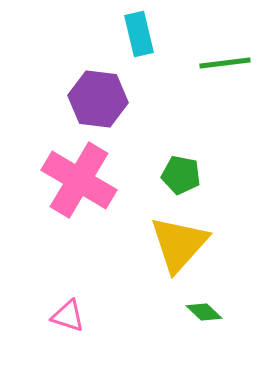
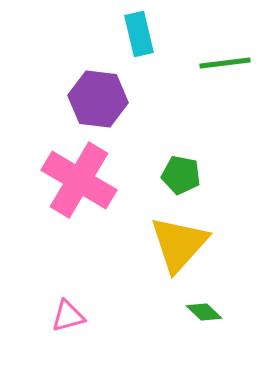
pink triangle: rotated 33 degrees counterclockwise
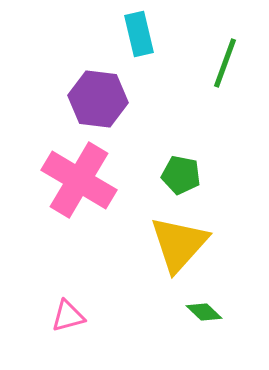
green line: rotated 63 degrees counterclockwise
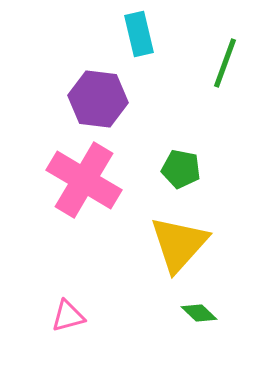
green pentagon: moved 6 px up
pink cross: moved 5 px right
green diamond: moved 5 px left, 1 px down
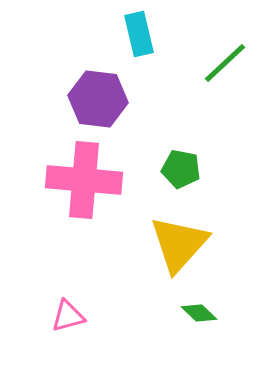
green line: rotated 27 degrees clockwise
pink cross: rotated 26 degrees counterclockwise
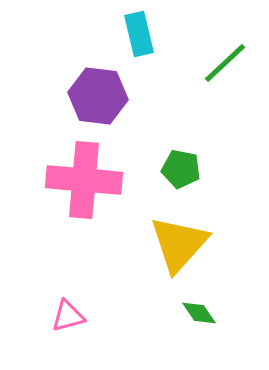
purple hexagon: moved 3 px up
green diamond: rotated 12 degrees clockwise
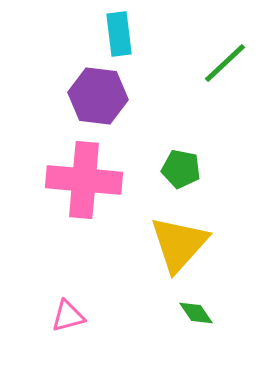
cyan rectangle: moved 20 px left; rotated 6 degrees clockwise
green diamond: moved 3 px left
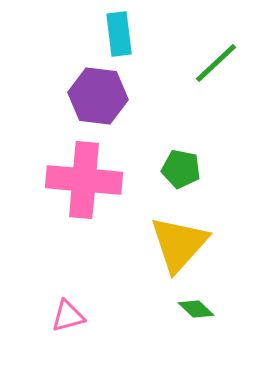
green line: moved 9 px left
green diamond: moved 4 px up; rotated 12 degrees counterclockwise
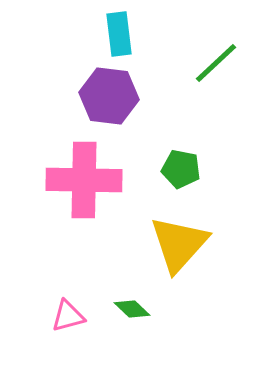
purple hexagon: moved 11 px right
pink cross: rotated 4 degrees counterclockwise
green diamond: moved 64 px left
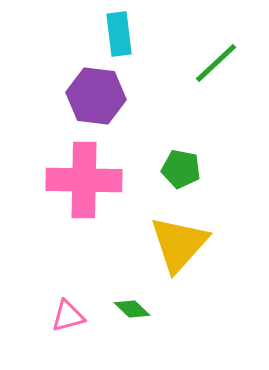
purple hexagon: moved 13 px left
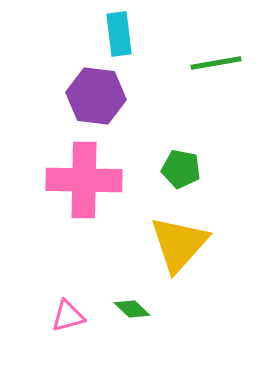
green line: rotated 33 degrees clockwise
